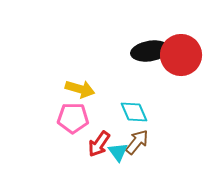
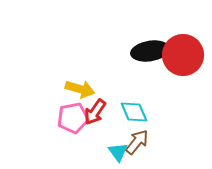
red circle: moved 2 px right
pink pentagon: rotated 12 degrees counterclockwise
red arrow: moved 4 px left, 32 px up
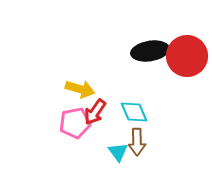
red circle: moved 4 px right, 1 px down
pink pentagon: moved 2 px right, 5 px down
brown arrow: rotated 140 degrees clockwise
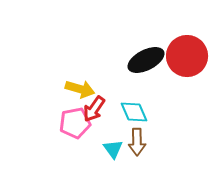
black ellipse: moved 4 px left, 9 px down; rotated 18 degrees counterclockwise
red arrow: moved 1 px left, 3 px up
cyan triangle: moved 5 px left, 3 px up
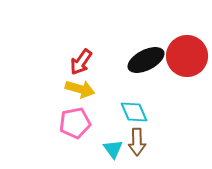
red arrow: moved 13 px left, 47 px up
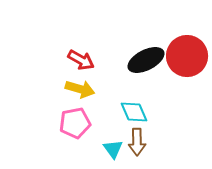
red arrow: moved 2 px up; rotated 96 degrees counterclockwise
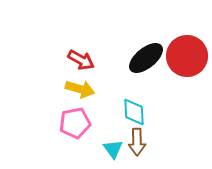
black ellipse: moved 2 px up; rotated 12 degrees counterclockwise
cyan diamond: rotated 20 degrees clockwise
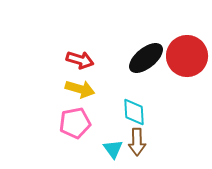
red arrow: moved 1 px left; rotated 12 degrees counterclockwise
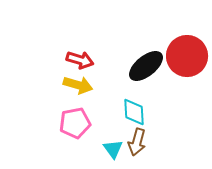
black ellipse: moved 8 px down
yellow arrow: moved 2 px left, 4 px up
brown arrow: rotated 16 degrees clockwise
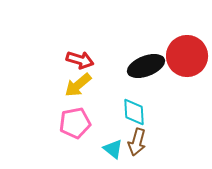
black ellipse: rotated 18 degrees clockwise
yellow arrow: rotated 124 degrees clockwise
cyan triangle: rotated 15 degrees counterclockwise
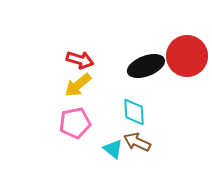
brown arrow: rotated 100 degrees clockwise
